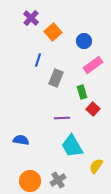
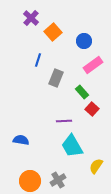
green rectangle: rotated 24 degrees counterclockwise
red square: moved 1 px left
purple line: moved 2 px right, 3 px down
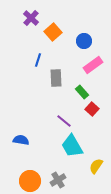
gray rectangle: rotated 24 degrees counterclockwise
purple line: rotated 42 degrees clockwise
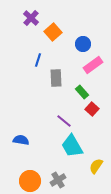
blue circle: moved 1 px left, 3 px down
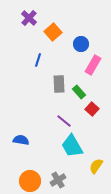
purple cross: moved 2 px left
blue circle: moved 2 px left
pink rectangle: rotated 24 degrees counterclockwise
gray rectangle: moved 3 px right, 6 px down
green rectangle: moved 3 px left
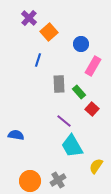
orange square: moved 4 px left
pink rectangle: moved 1 px down
blue semicircle: moved 5 px left, 5 px up
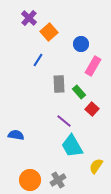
blue line: rotated 16 degrees clockwise
orange circle: moved 1 px up
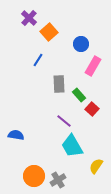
green rectangle: moved 3 px down
orange circle: moved 4 px right, 4 px up
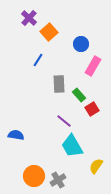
red square: rotated 16 degrees clockwise
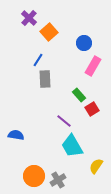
blue circle: moved 3 px right, 1 px up
gray rectangle: moved 14 px left, 5 px up
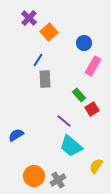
blue semicircle: rotated 42 degrees counterclockwise
cyan trapezoid: moved 1 px left; rotated 20 degrees counterclockwise
